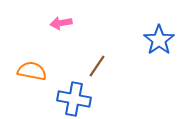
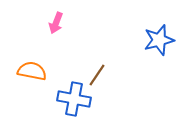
pink arrow: moved 5 px left; rotated 60 degrees counterclockwise
blue star: rotated 20 degrees clockwise
brown line: moved 9 px down
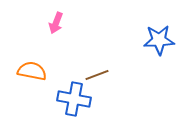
blue star: rotated 12 degrees clockwise
brown line: rotated 35 degrees clockwise
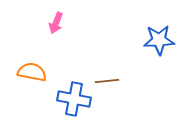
orange semicircle: moved 1 px down
brown line: moved 10 px right, 6 px down; rotated 15 degrees clockwise
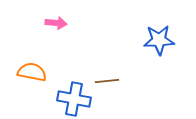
pink arrow: rotated 105 degrees counterclockwise
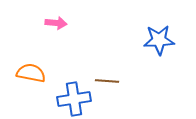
orange semicircle: moved 1 px left, 1 px down
brown line: rotated 10 degrees clockwise
blue cross: rotated 20 degrees counterclockwise
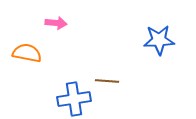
orange semicircle: moved 4 px left, 20 px up
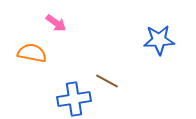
pink arrow: rotated 30 degrees clockwise
orange semicircle: moved 5 px right
brown line: rotated 25 degrees clockwise
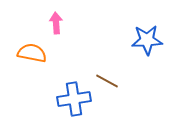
pink arrow: rotated 130 degrees counterclockwise
blue star: moved 12 px left
